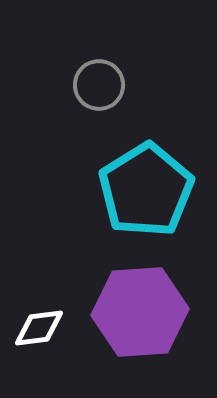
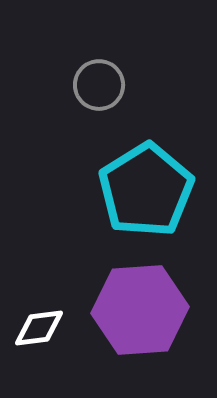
purple hexagon: moved 2 px up
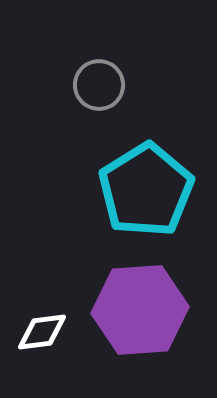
white diamond: moved 3 px right, 4 px down
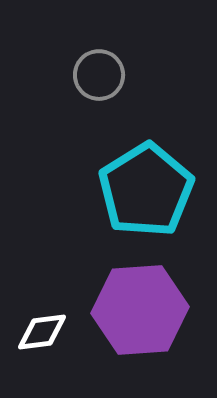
gray circle: moved 10 px up
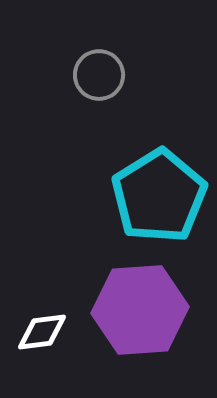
cyan pentagon: moved 13 px right, 6 px down
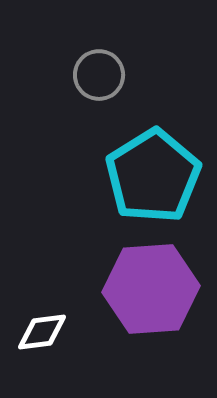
cyan pentagon: moved 6 px left, 20 px up
purple hexagon: moved 11 px right, 21 px up
